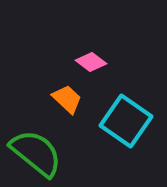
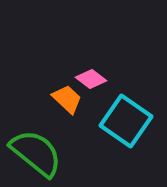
pink diamond: moved 17 px down
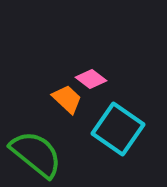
cyan square: moved 8 px left, 8 px down
green semicircle: moved 1 px down
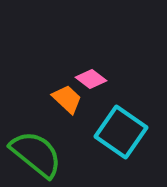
cyan square: moved 3 px right, 3 px down
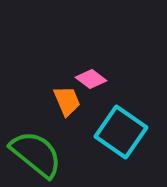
orange trapezoid: moved 2 px down; rotated 24 degrees clockwise
